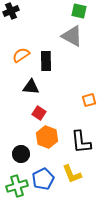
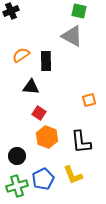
black circle: moved 4 px left, 2 px down
yellow L-shape: moved 1 px right, 1 px down
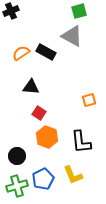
green square: rotated 28 degrees counterclockwise
orange semicircle: moved 2 px up
black rectangle: moved 9 px up; rotated 60 degrees counterclockwise
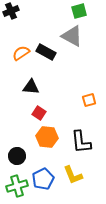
orange hexagon: rotated 15 degrees counterclockwise
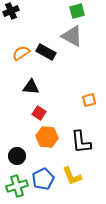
green square: moved 2 px left
yellow L-shape: moved 1 px left, 1 px down
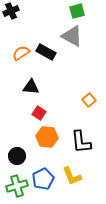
orange square: rotated 24 degrees counterclockwise
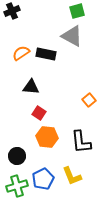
black cross: moved 1 px right
black rectangle: moved 2 px down; rotated 18 degrees counterclockwise
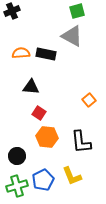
orange semicircle: rotated 30 degrees clockwise
blue pentagon: moved 1 px down
